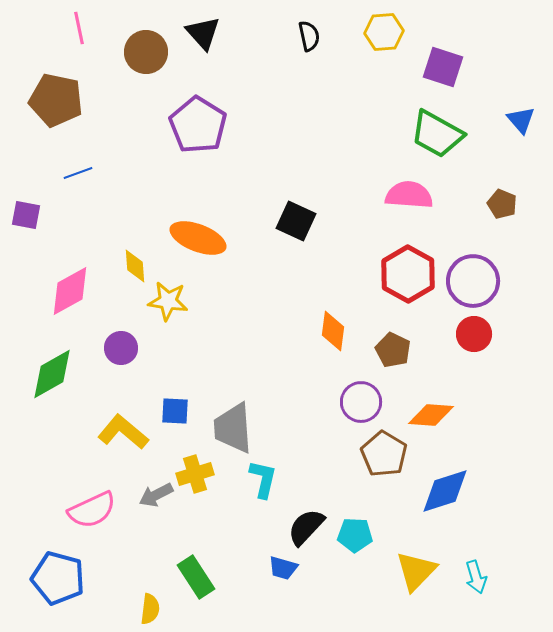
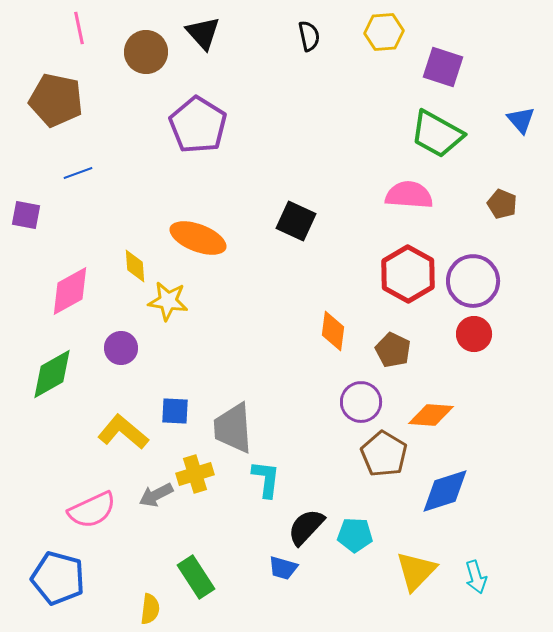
cyan L-shape at (263, 479): moved 3 px right; rotated 6 degrees counterclockwise
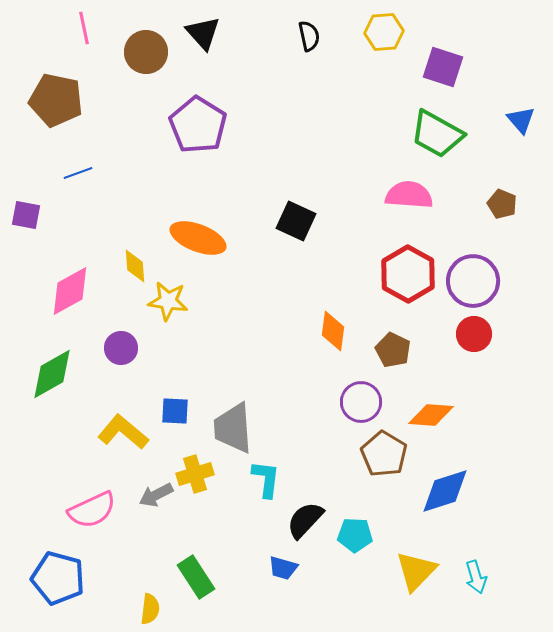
pink line at (79, 28): moved 5 px right
black semicircle at (306, 527): moved 1 px left, 7 px up
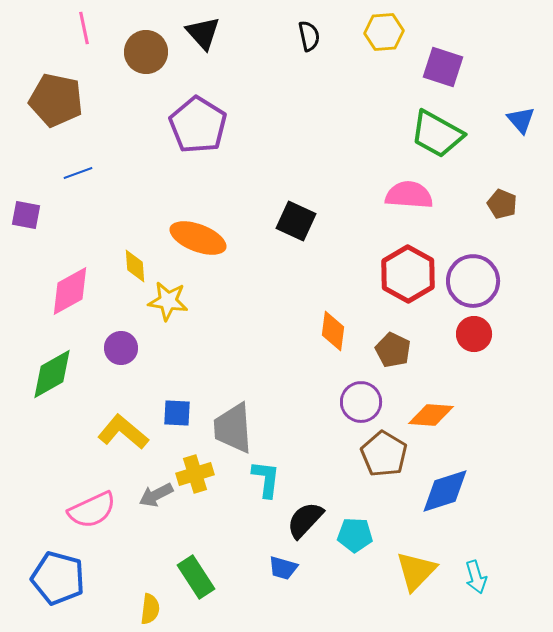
blue square at (175, 411): moved 2 px right, 2 px down
